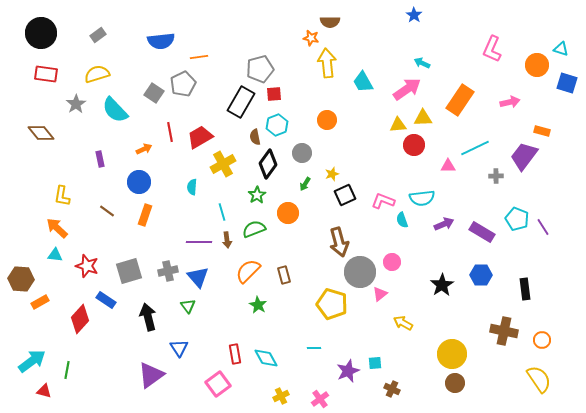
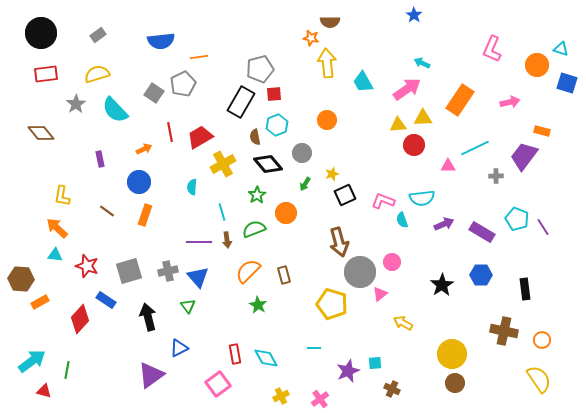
red rectangle at (46, 74): rotated 15 degrees counterclockwise
black diamond at (268, 164): rotated 76 degrees counterclockwise
orange circle at (288, 213): moved 2 px left
blue triangle at (179, 348): rotated 36 degrees clockwise
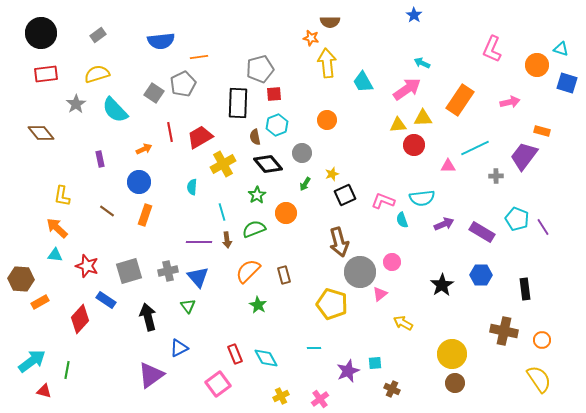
black rectangle at (241, 102): moved 3 px left, 1 px down; rotated 28 degrees counterclockwise
red rectangle at (235, 354): rotated 12 degrees counterclockwise
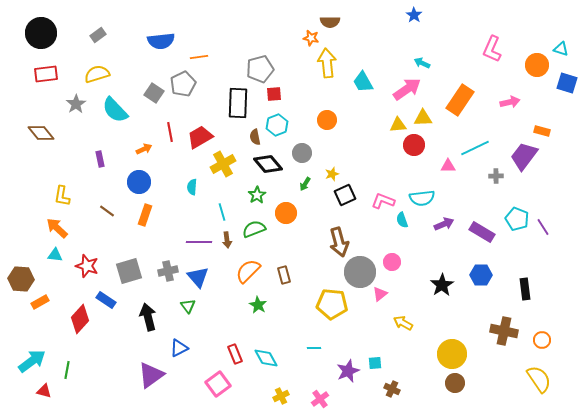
yellow pentagon at (332, 304): rotated 12 degrees counterclockwise
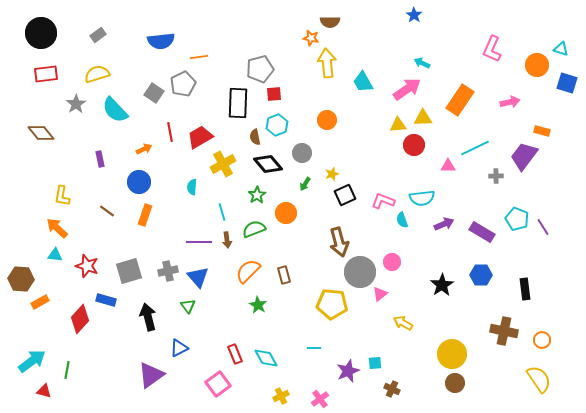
blue rectangle at (106, 300): rotated 18 degrees counterclockwise
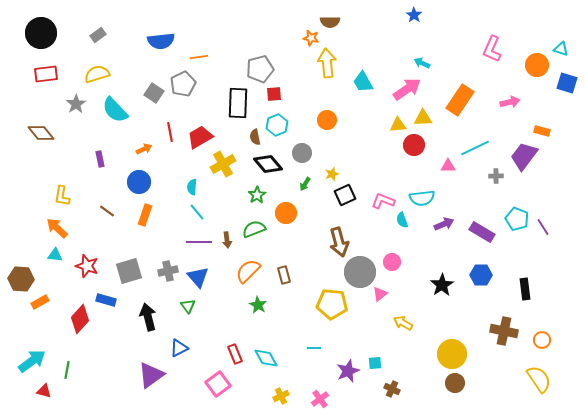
cyan line at (222, 212): moved 25 px left; rotated 24 degrees counterclockwise
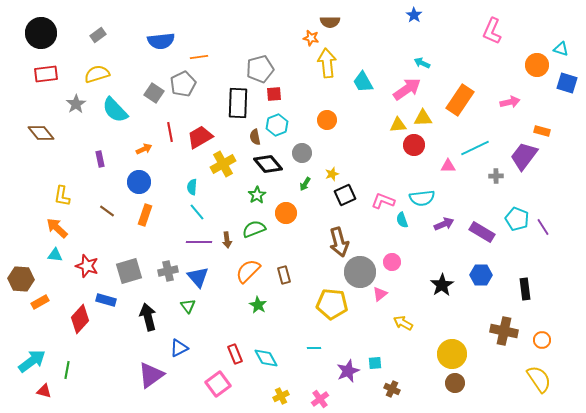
pink L-shape at (492, 49): moved 18 px up
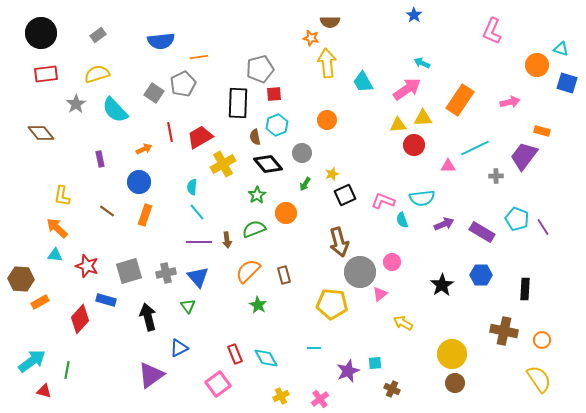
gray cross at (168, 271): moved 2 px left, 2 px down
black rectangle at (525, 289): rotated 10 degrees clockwise
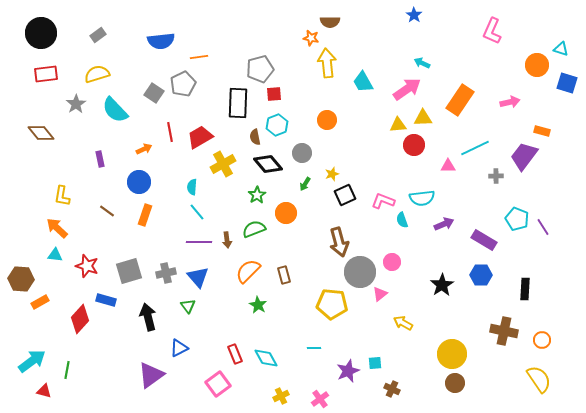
purple rectangle at (482, 232): moved 2 px right, 8 px down
